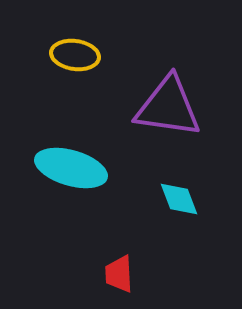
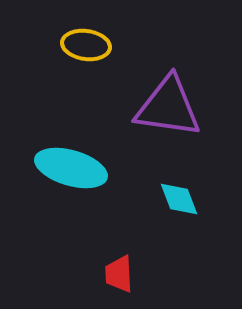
yellow ellipse: moved 11 px right, 10 px up
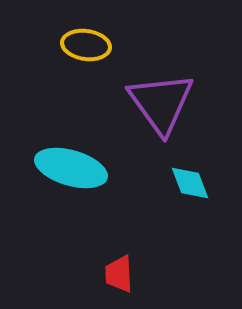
purple triangle: moved 7 px left, 4 px up; rotated 46 degrees clockwise
cyan diamond: moved 11 px right, 16 px up
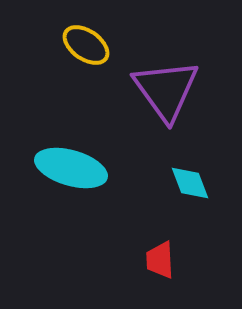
yellow ellipse: rotated 27 degrees clockwise
purple triangle: moved 5 px right, 13 px up
red trapezoid: moved 41 px right, 14 px up
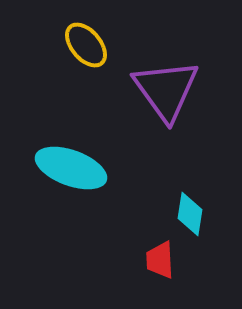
yellow ellipse: rotated 15 degrees clockwise
cyan ellipse: rotated 4 degrees clockwise
cyan diamond: moved 31 px down; rotated 30 degrees clockwise
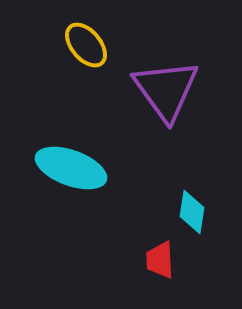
cyan diamond: moved 2 px right, 2 px up
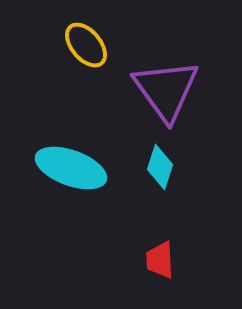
cyan diamond: moved 32 px left, 45 px up; rotated 9 degrees clockwise
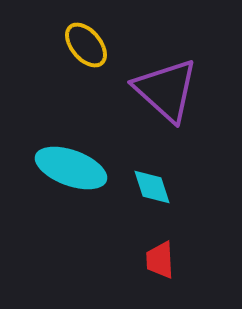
purple triangle: rotated 12 degrees counterclockwise
cyan diamond: moved 8 px left, 20 px down; rotated 36 degrees counterclockwise
